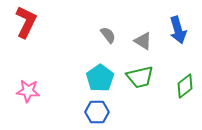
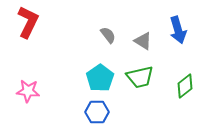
red L-shape: moved 2 px right
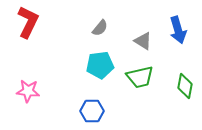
gray semicircle: moved 8 px left, 7 px up; rotated 78 degrees clockwise
cyan pentagon: moved 13 px up; rotated 28 degrees clockwise
green diamond: rotated 40 degrees counterclockwise
blue hexagon: moved 5 px left, 1 px up
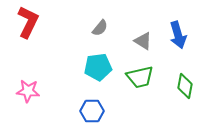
blue arrow: moved 5 px down
cyan pentagon: moved 2 px left, 2 px down
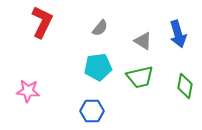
red L-shape: moved 14 px right
blue arrow: moved 1 px up
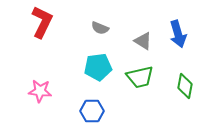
gray semicircle: rotated 72 degrees clockwise
pink star: moved 12 px right
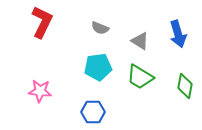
gray triangle: moved 3 px left
green trapezoid: rotated 44 degrees clockwise
blue hexagon: moved 1 px right, 1 px down
